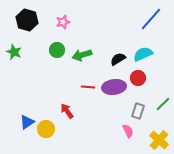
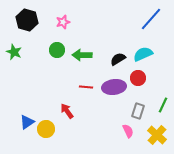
green arrow: rotated 18 degrees clockwise
red line: moved 2 px left
green line: moved 1 px down; rotated 21 degrees counterclockwise
yellow cross: moved 2 px left, 5 px up
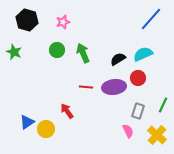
green arrow: moved 1 px right, 2 px up; rotated 66 degrees clockwise
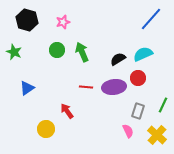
green arrow: moved 1 px left, 1 px up
blue triangle: moved 34 px up
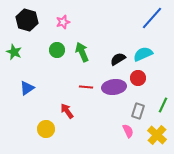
blue line: moved 1 px right, 1 px up
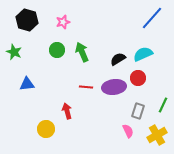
blue triangle: moved 4 px up; rotated 28 degrees clockwise
red arrow: rotated 21 degrees clockwise
yellow cross: rotated 18 degrees clockwise
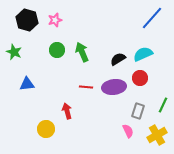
pink star: moved 8 px left, 2 px up
red circle: moved 2 px right
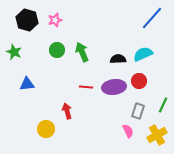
black semicircle: rotated 28 degrees clockwise
red circle: moved 1 px left, 3 px down
